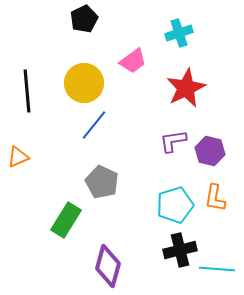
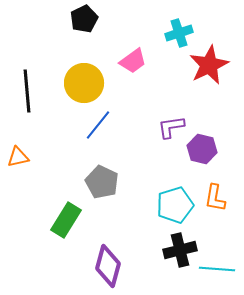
red star: moved 23 px right, 23 px up
blue line: moved 4 px right
purple L-shape: moved 2 px left, 14 px up
purple hexagon: moved 8 px left, 2 px up
orange triangle: rotated 10 degrees clockwise
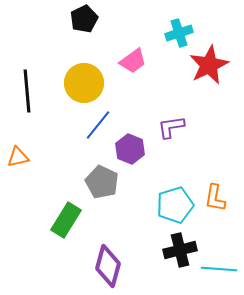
purple hexagon: moved 72 px left; rotated 8 degrees clockwise
cyan line: moved 2 px right
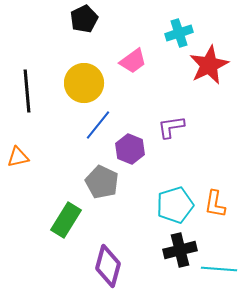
orange L-shape: moved 6 px down
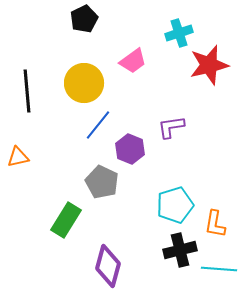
red star: rotated 12 degrees clockwise
orange L-shape: moved 20 px down
